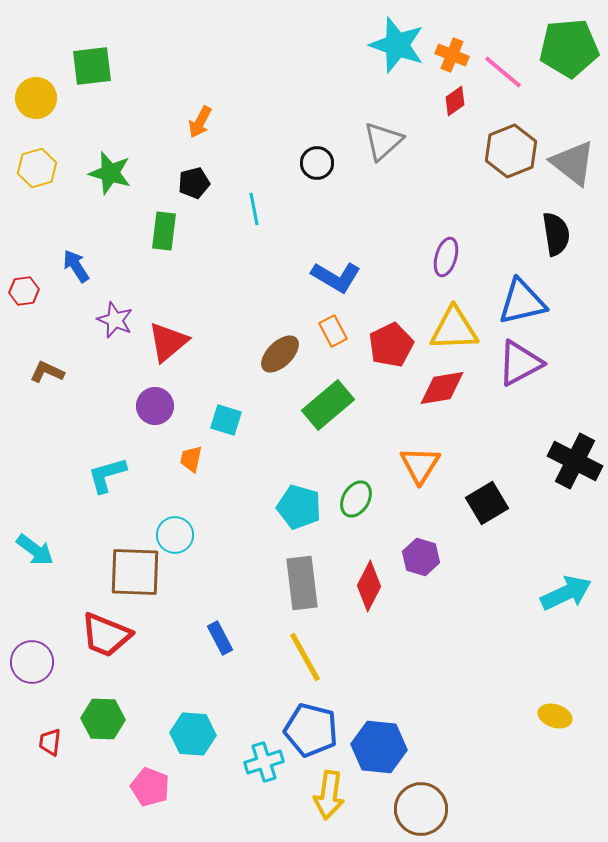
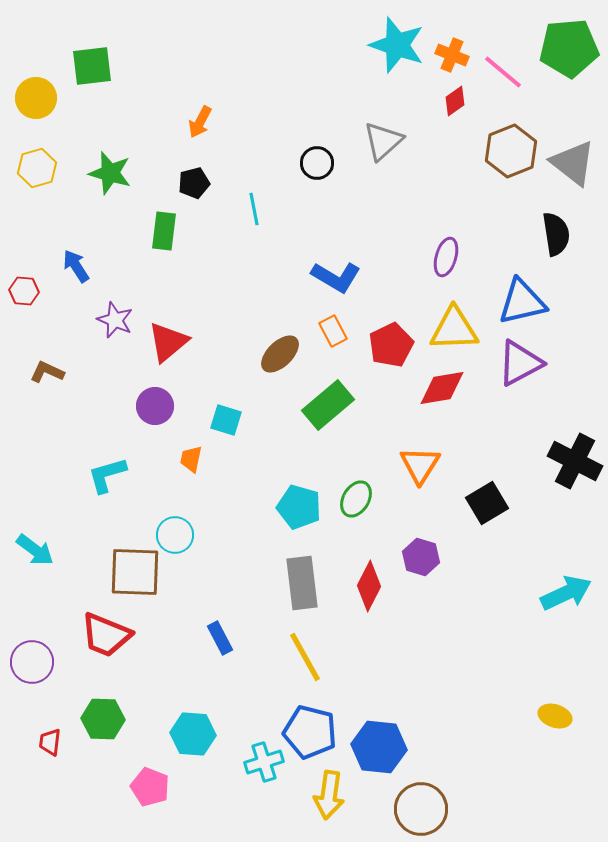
red hexagon at (24, 291): rotated 12 degrees clockwise
blue pentagon at (311, 730): moved 1 px left, 2 px down
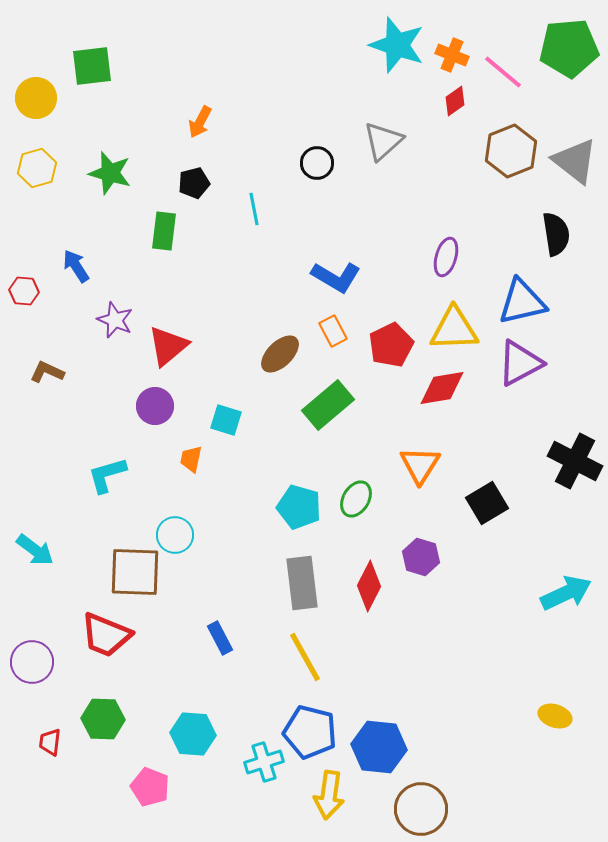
gray triangle at (573, 163): moved 2 px right, 2 px up
red triangle at (168, 342): moved 4 px down
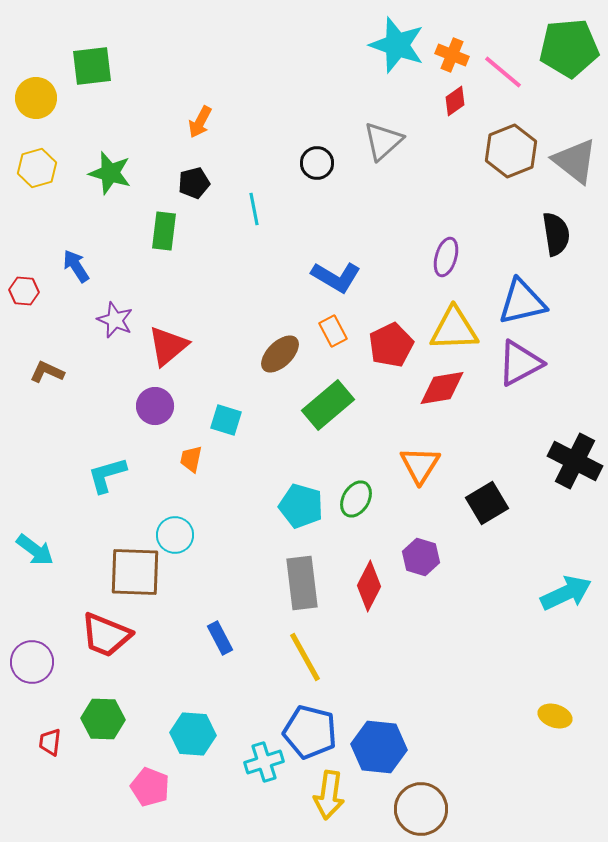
cyan pentagon at (299, 507): moved 2 px right, 1 px up
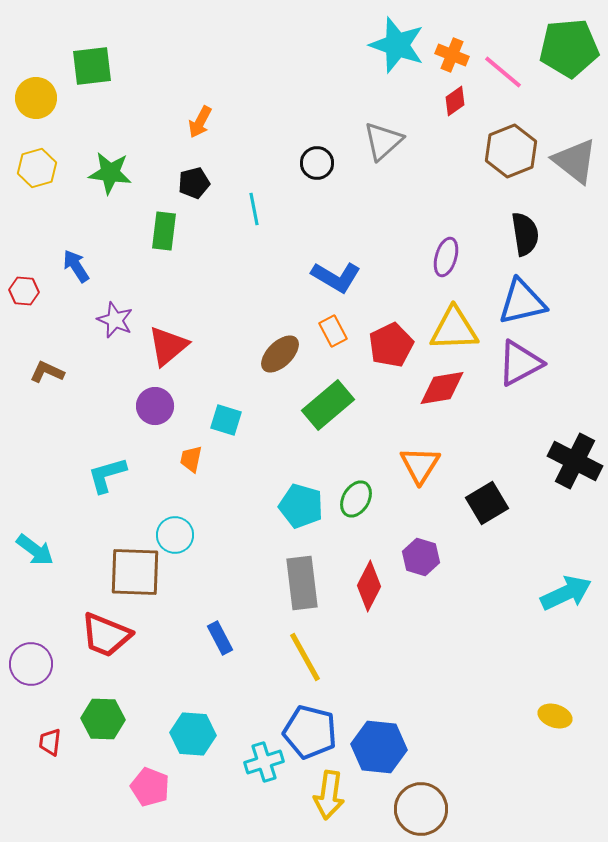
green star at (110, 173): rotated 9 degrees counterclockwise
black semicircle at (556, 234): moved 31 px left
purple circle at (32, 662): moved 1 px left, 2 px down
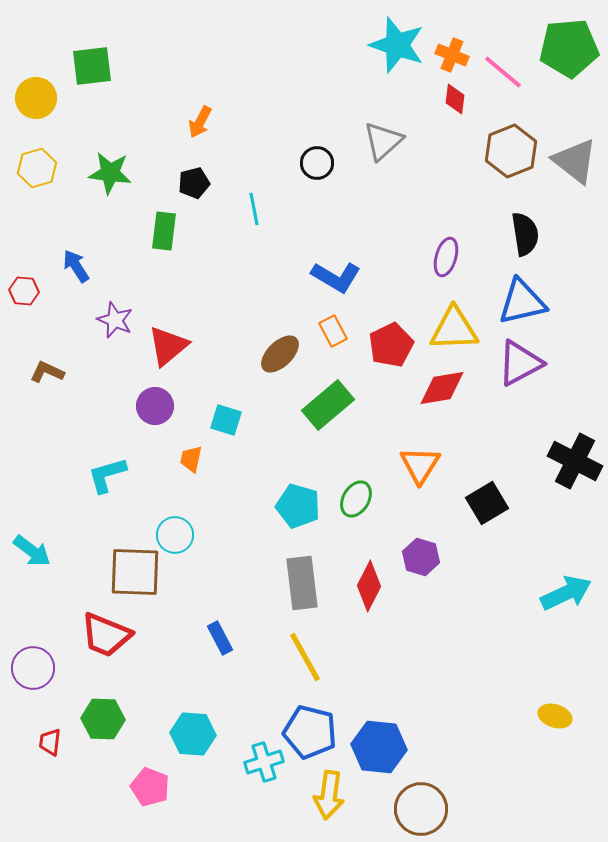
red diamond at (455, 101): moved 2 px up; rotated 48 degrees counterclockwise
cyan pentagon at (301, 506): moved 3 px left
cyan arrow at (35, 550): moved 3 px left, 1 px down
purple circle at (31, 664): moved 2 px right, 4 px down
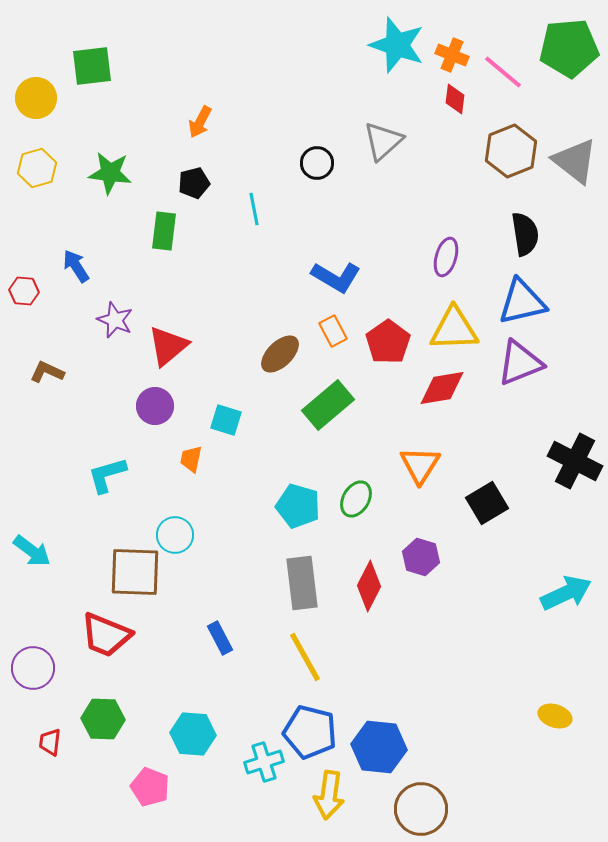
red pentagon at (391, 345): moved 3 px left, 3 px up; rotated 9 degrees counterclockwise
purple triangle at (520, 363): rotated 6 degrees clockwise
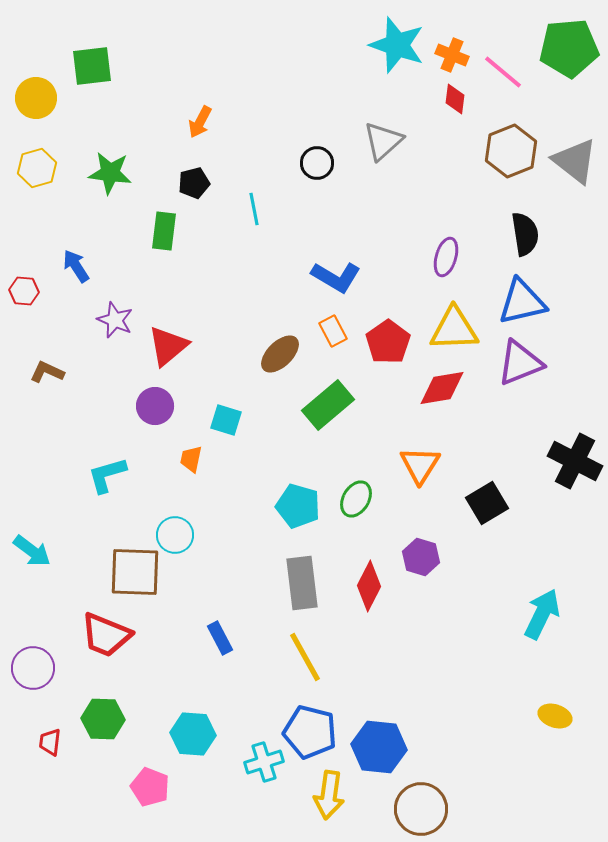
cyan arrow at (566, 593): moved 24 px left, 21 px down; rotated 39 degrees counterclockwise
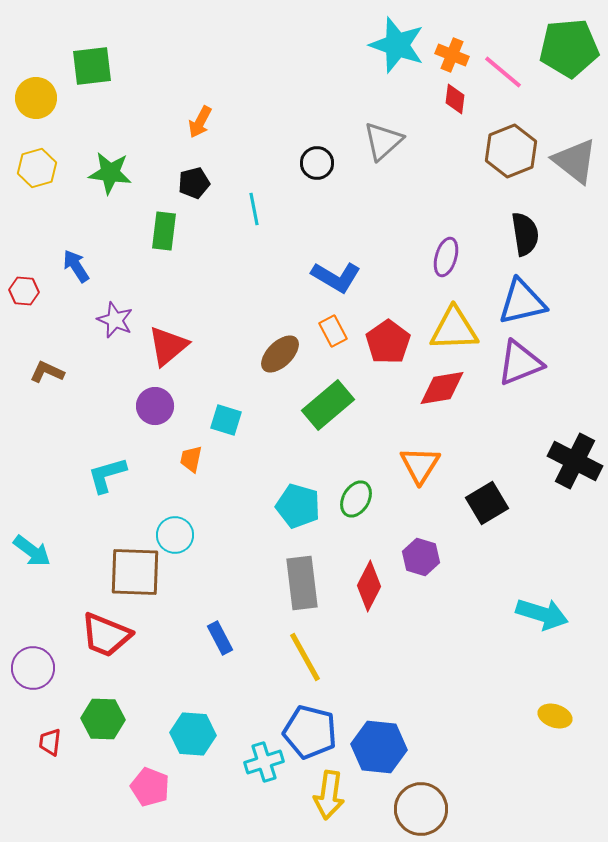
cyan arrow at (542, 614): rotated 81 degrees clockwise
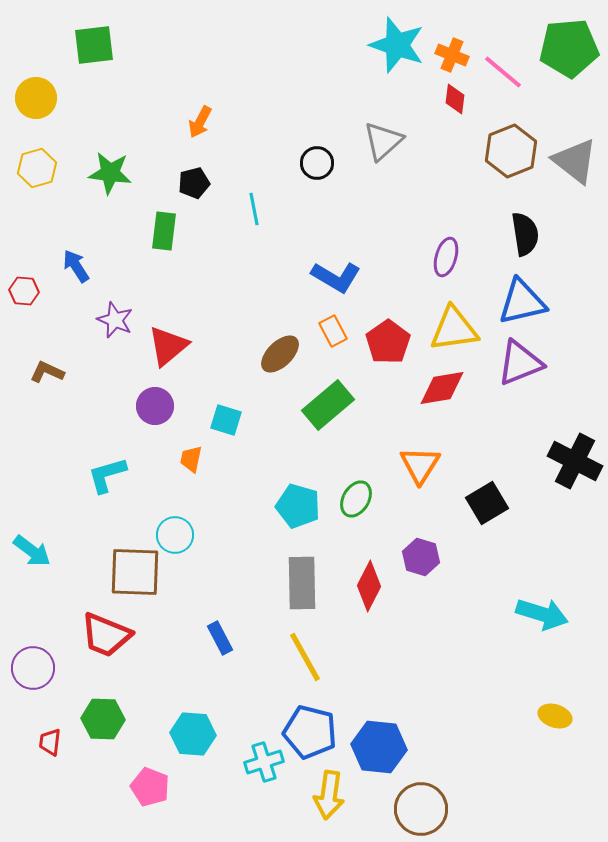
green square at (92, 66): moved 2 px right, 21 px up
yellow triangle at (454, 329): rotated 6 degrees counterclockwise
gray rectangle at (302, 583): rotated 6 degrees clockwise
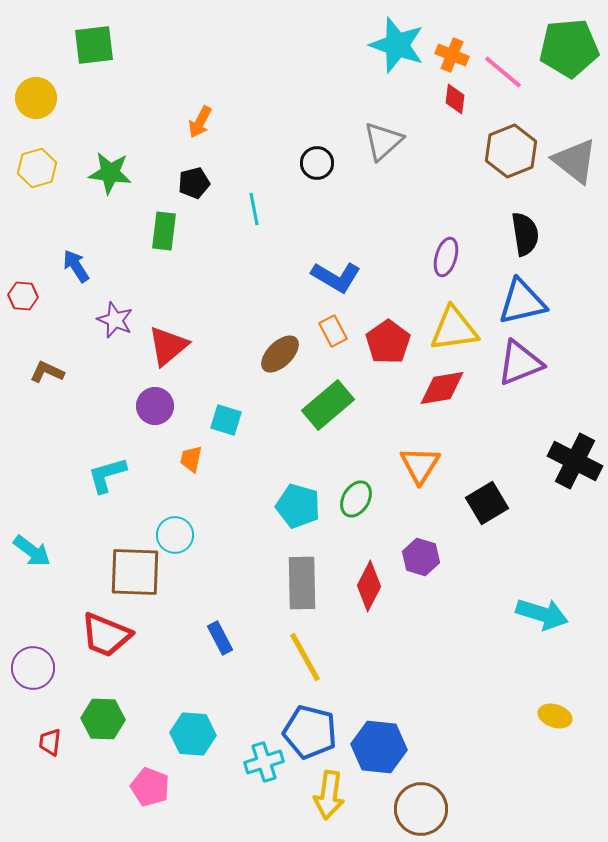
red hexagon at (24, 291): moved 1 px left, 5 px down
